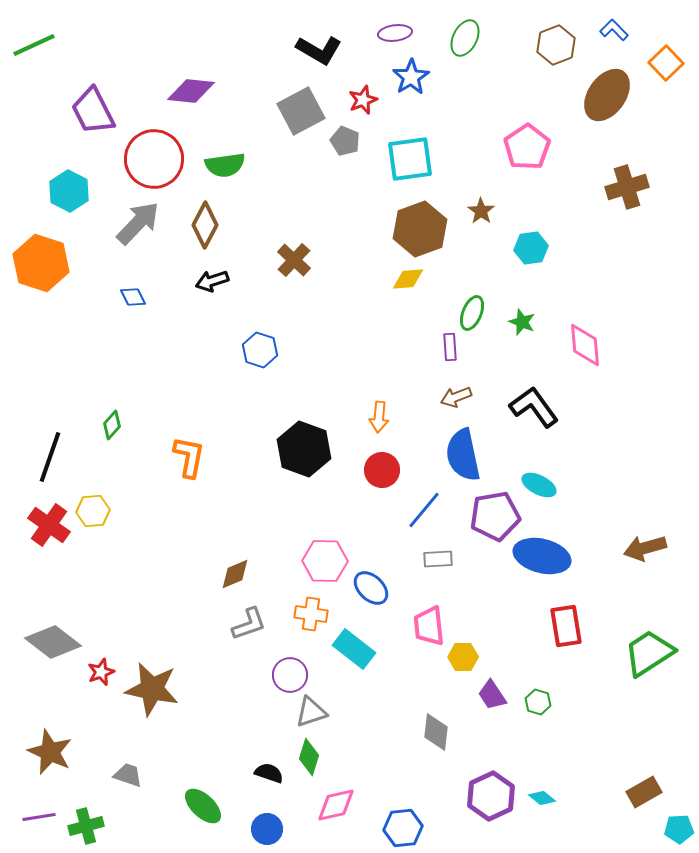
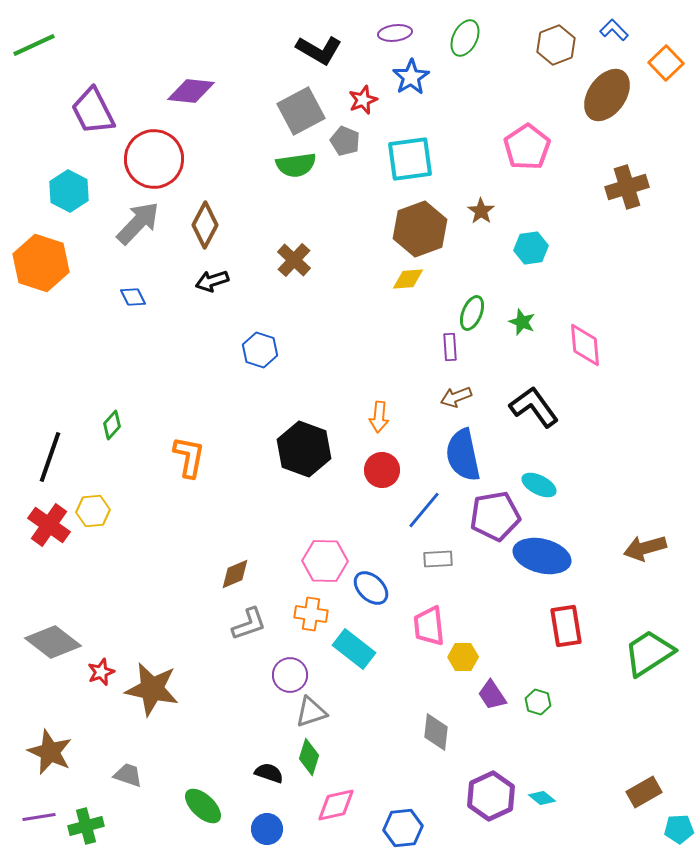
green semicircle at (225, 165): moved 71 px right
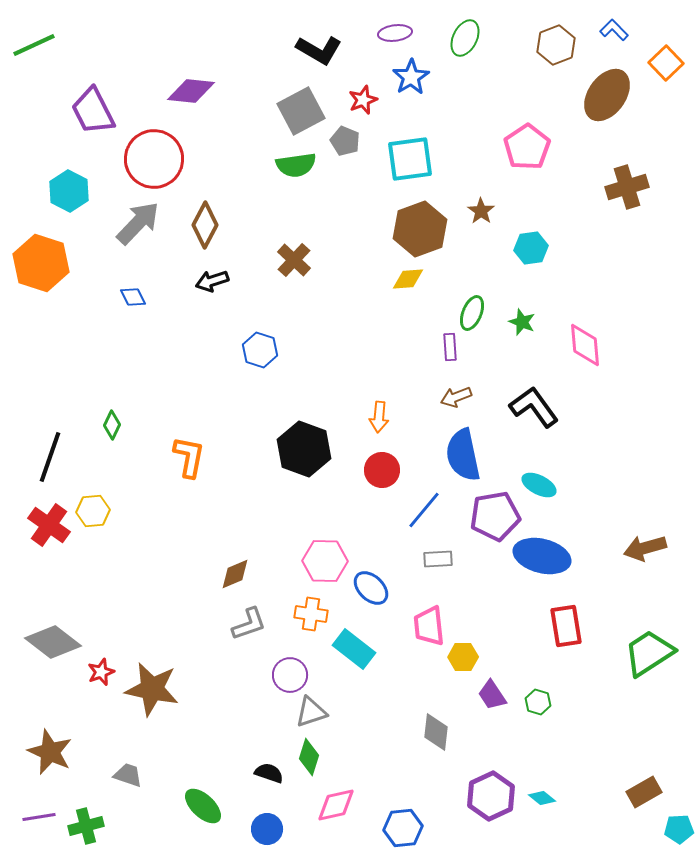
green diamond at (112, 425): rotated 16 degrees counterclockwise
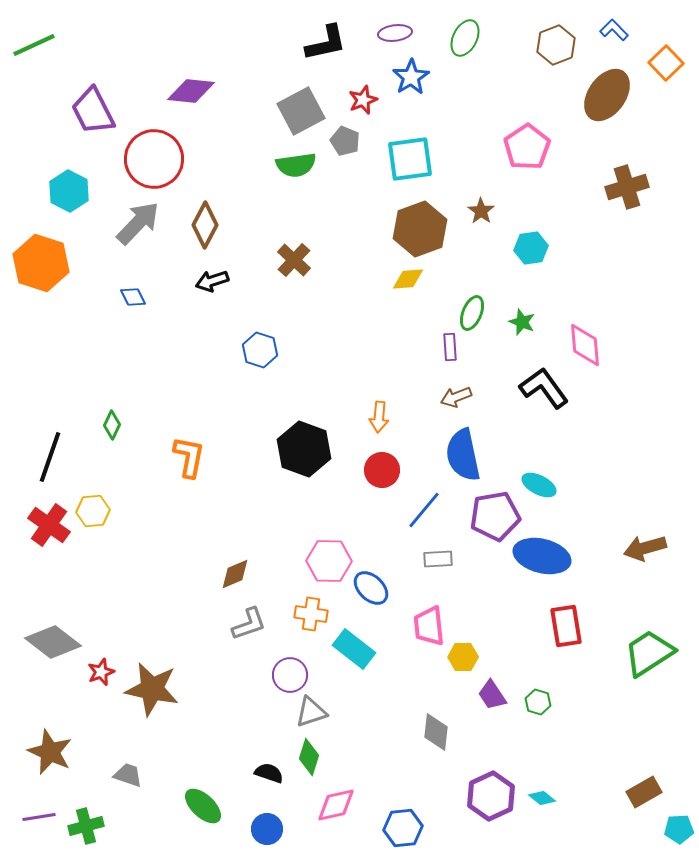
black L-shape at (319, 50): moved 7 px right, 7 px up; rotated 42 degrees counterclockwise
black L-shape at (534, 407): moved 10 px right, 19 px up
pink hexagon at (325, 561): moved 4 px right
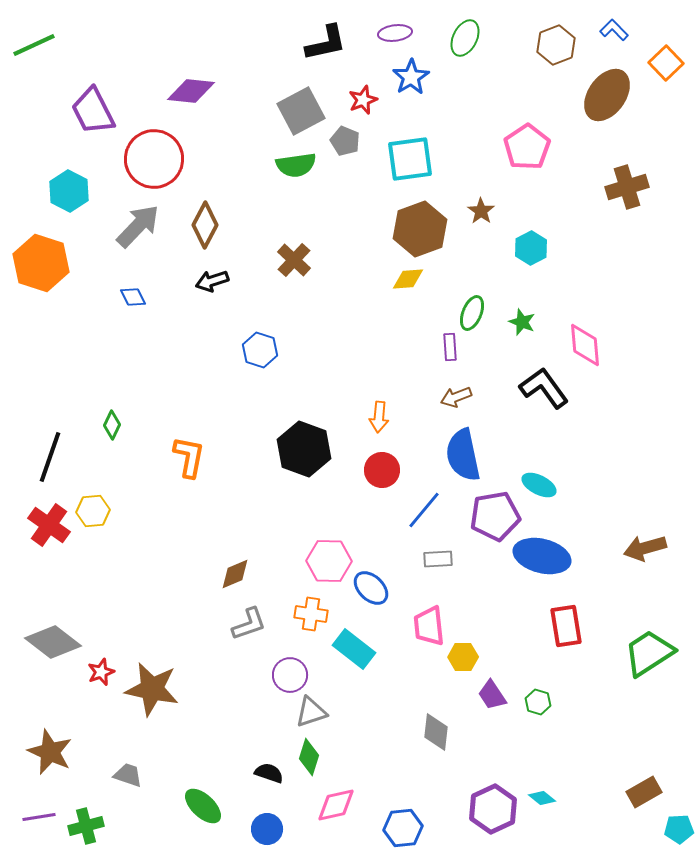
gray arrow at (138, 223): moved 3 px down
cyan hexagon at (531, 248): rotated 20 degrees counterclockwise
purple hexagon at (491, 796): moved 2 px right, 13 px down
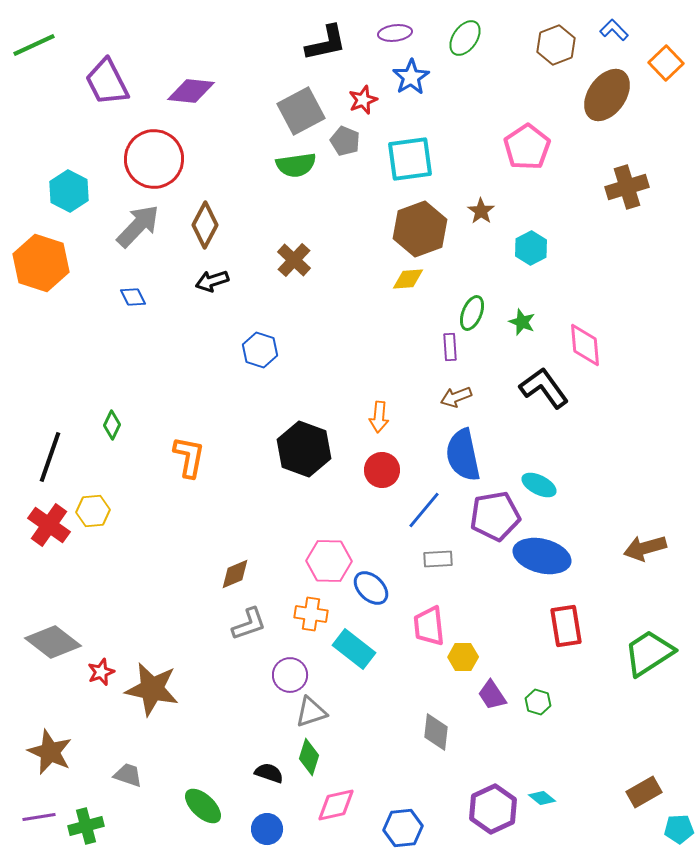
green ellipse at (465, 38): rotated 9 degrees clockwise
purple trapezoid at (93, 111): moved 14 px right, 29 px up
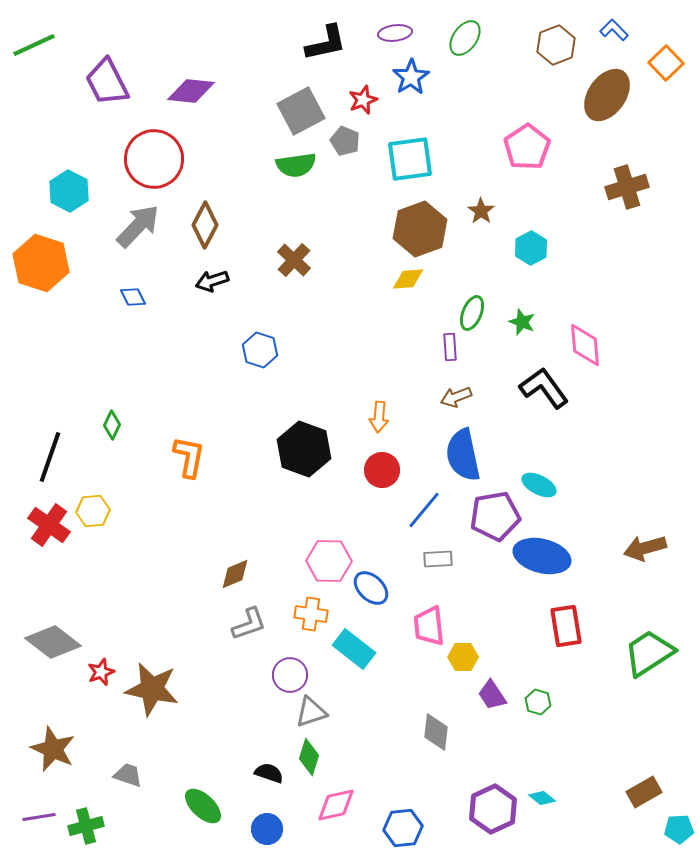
brown star at (50, 752): moved 3 px right, 3 px up
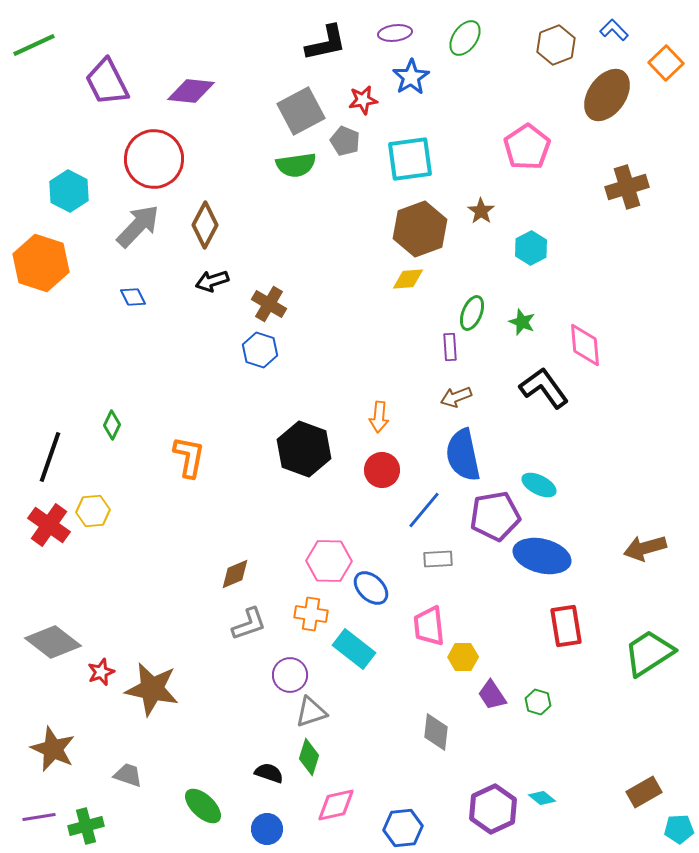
red star at (363, 100): rotated 12 degrees clockwise
brown cross at (294, 260): moved 25 px left, 44 px down; rotated 12 degrees counterclockwise
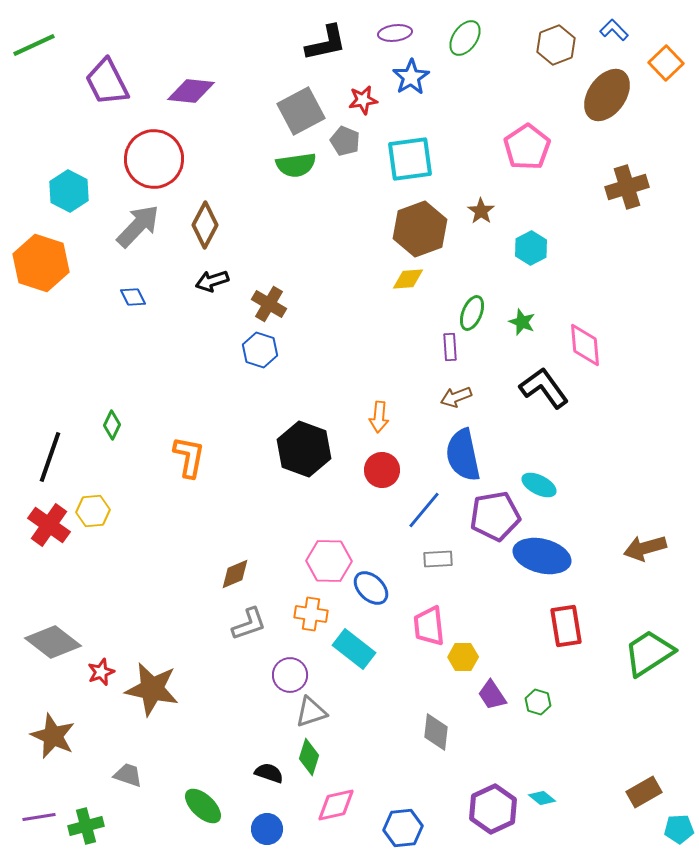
brown star at (53, 749): moved 13 px up
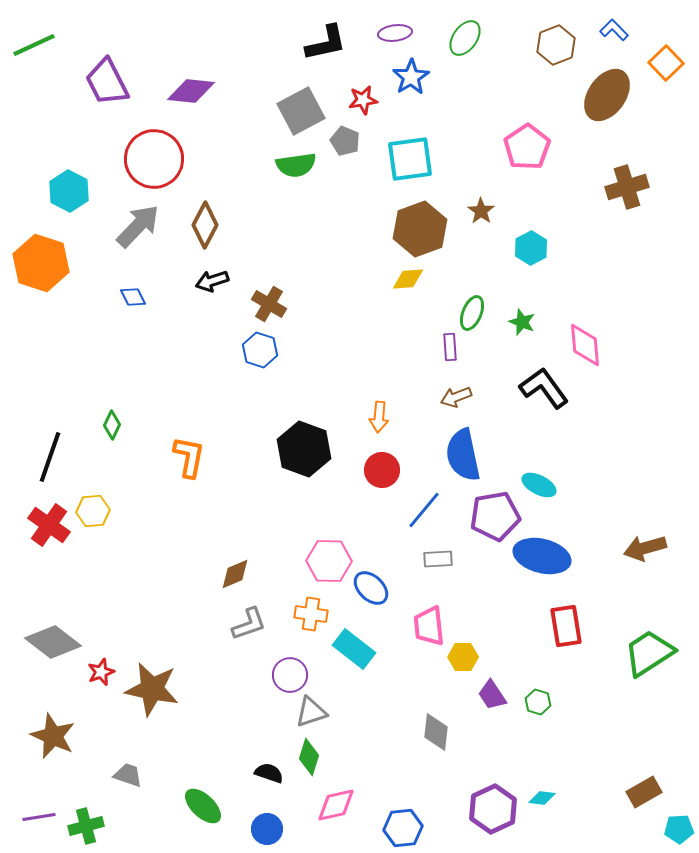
cyan diamond at (542, 798): rotated 32 degrees counterclockwise
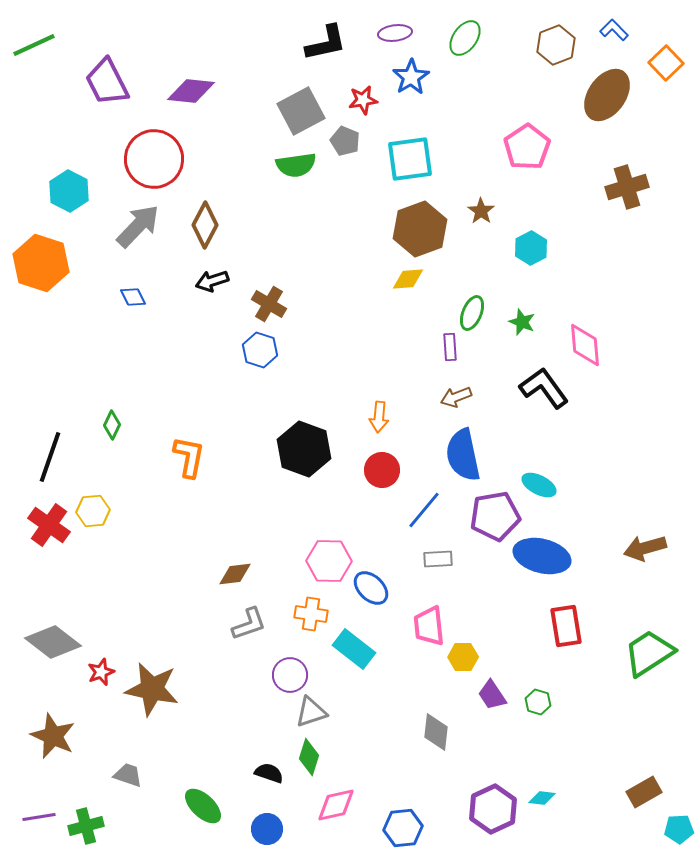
brown diamond at (235, 574): rotated 16 degrees clockwise
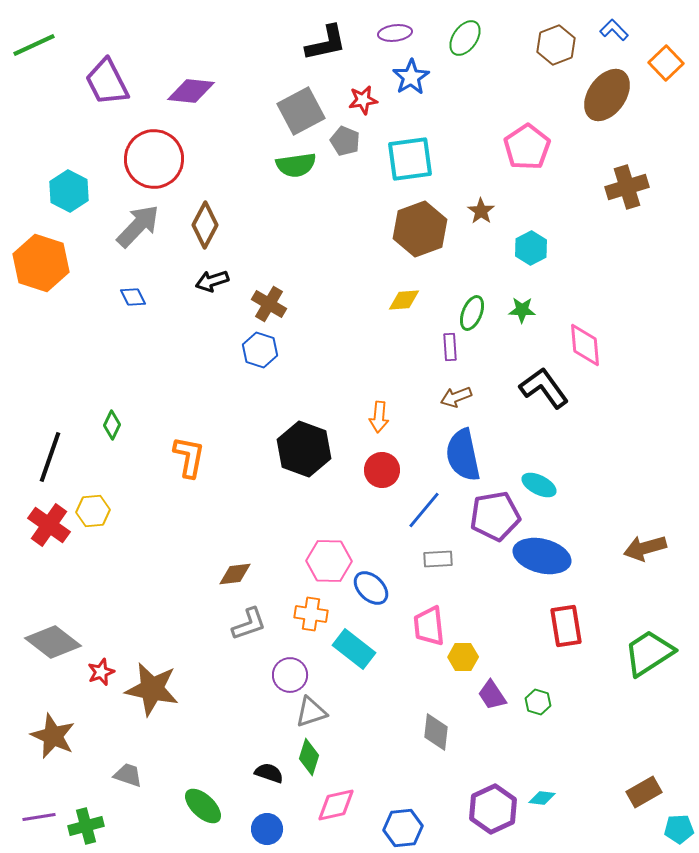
yellow diamond at (408, 279): moved 4 px left, 21 px down
green star at (522, 322): moved 12 px up; rotated 20 degrees counterclockwise
